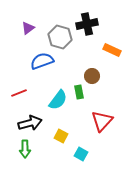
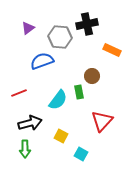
gray hexagon: rotated 10 degrees counterclockwise
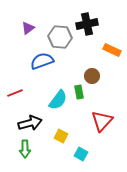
red line: moved 4 px left
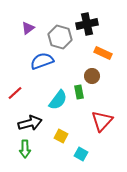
gray hexagon: rotated 10 degrees clockwise
orange rectangle: moved 9 px left, 3 px down
red line: rotated 21 degrees counterclockwise
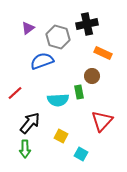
gray hexagon: moved 2 px left
cyan semicircle: rotated 50 degrees clockwise
black arrow: rotated 35 degrees counterclockwise
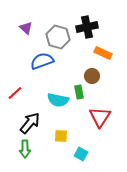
black cross: moved 3 px down
purple triangle: moved 2 px left; rotated 40 degrees counterclockwise
cyan semicircle: rotated 15 degrees clockwise
red triangle: moved 2 px left, 4 px up; rotated 10 degrees counterclockwise
yellow square: rotated 24 degrees counterclockwise
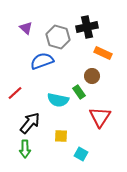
green rectangle: rotated 24 degrees counterclockwise
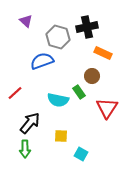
purple triangle: moved 7 px up
red triangle: moved 7 px right, 9 px up
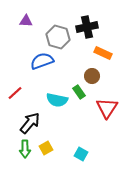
purple triangle: rotated 40 degrees counterclockwise
cyan semicircle: moved 1 px left
yellow square: moved 15 px left, 12 px down; rotated 32 degrees counterclockwise
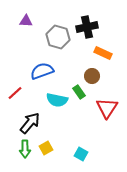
blue semicircle: moved 10 px down
